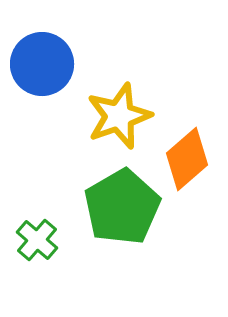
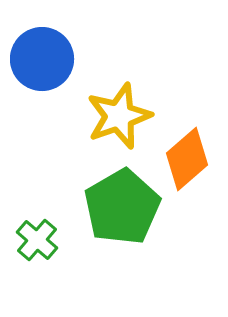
blue circle: moved 5 px up
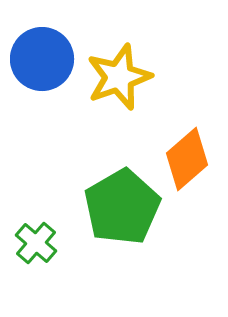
yellow star: moved 39 px up
green cross: moved 1 px left, 3 px down
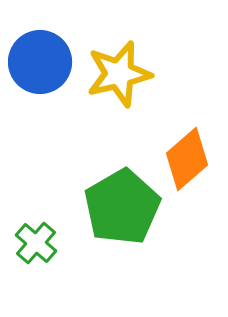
blue circle: moved 2 px left, 3 px down
yellow star: moved 3 px up; rotated 6 degrees clockwise
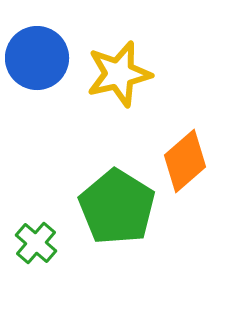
blue circle: moved 3 px left, 4 px up
orange diamond: moved 2 px left, 2 px down
green pentagon: moved 5 px left; rotated 10 degrees counterclockwise
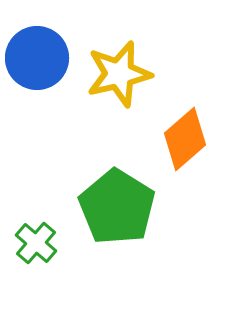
orange diamond: moved 22 px up
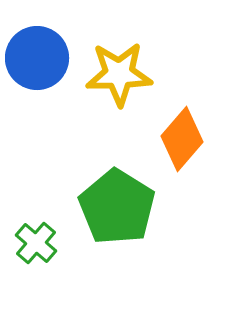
yellow star: rotated 12 degrees clockwise
orange diamond: moved 3 px left; rotated 8 degrees counterclockwise
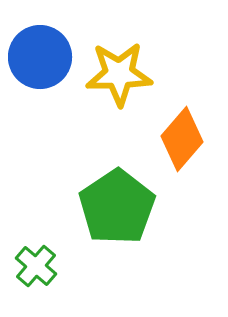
blue circle: moved 3 px right, 1 px up
green pentagon: rotated 6 degrees clockwise
green cross: moved 23 px down
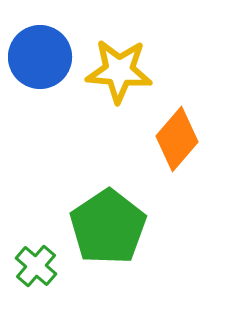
yellow star: moved 3 px up; rotated 6 degrees clockwise
orange diamond: moved 5 px left
green pentagon: moved 9 px left, 20 px down
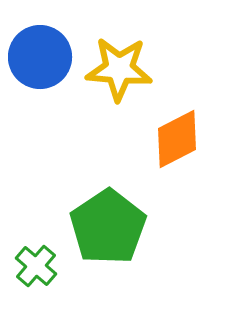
yellow star: moved 2 px up
orange diamond: rotated 22 degrees clockwise
